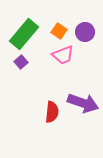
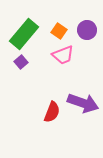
purple circle: moved 2 px right, 2 px up
red semicircle: rotated 15 degrees clockwise
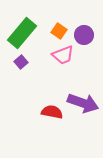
purple circle: moved 3 px left, 5 px down
green rectangle: moved 2 px left, 1 px up
red semicircle: rotated 100 degrees counterclockwise
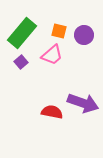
orange square: rotated 21 degrees counterclockwise
pink trapezoid: moved 11 px left; rotated 20 degrees counterclockwise
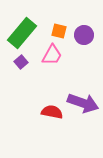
pink trapezoid: rotated 20 degrees counterclockwise
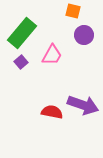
orange square: moved 14 px right, 20 px up
purple arrow: moved 2 px down
